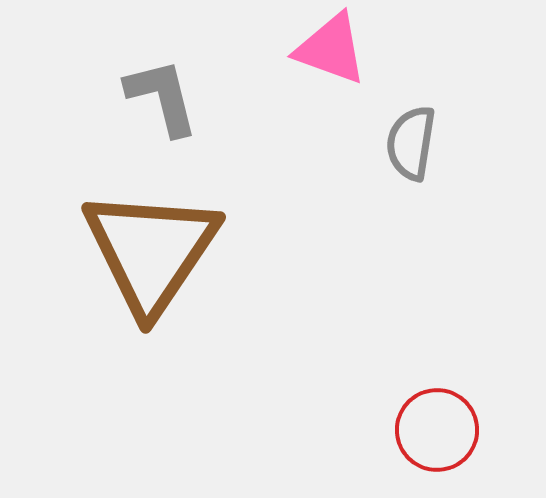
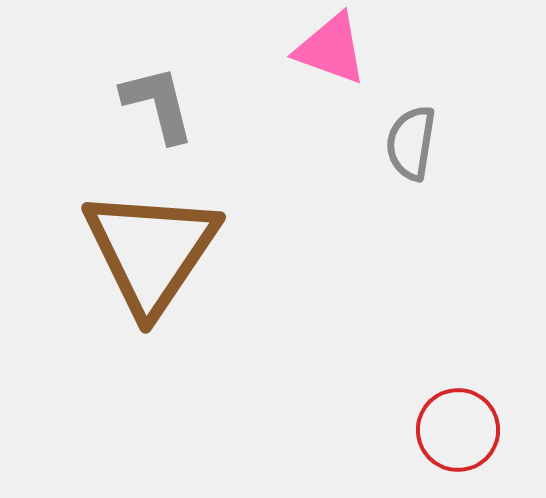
gray L-shape: moved 4 px left, 7 px down
red circle: moved 21 px right
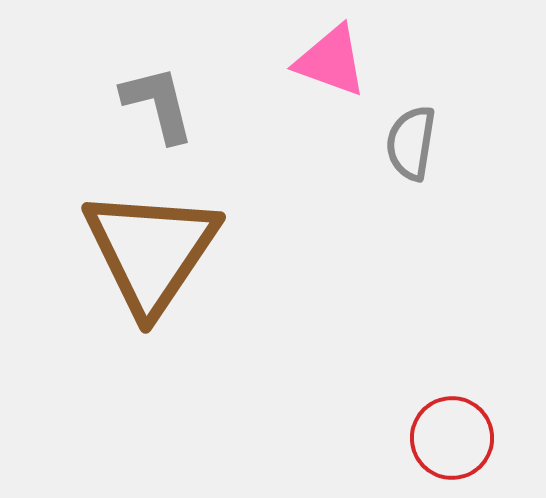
pink triangle: moved 12 px down
red circle: moved 6 px left, 8 px down
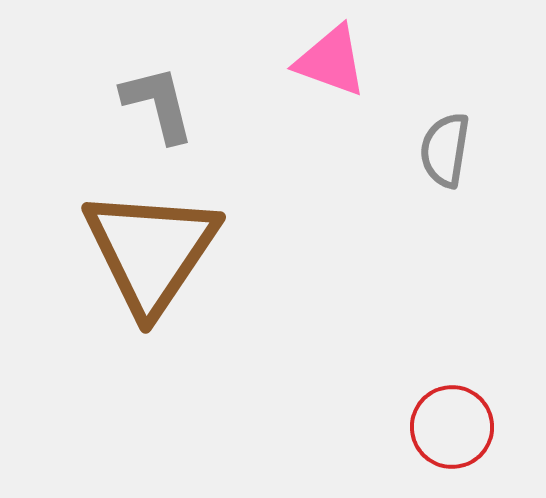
gray semicircle: moved 34 px right, 7 px down
red circle: moved 11 px up
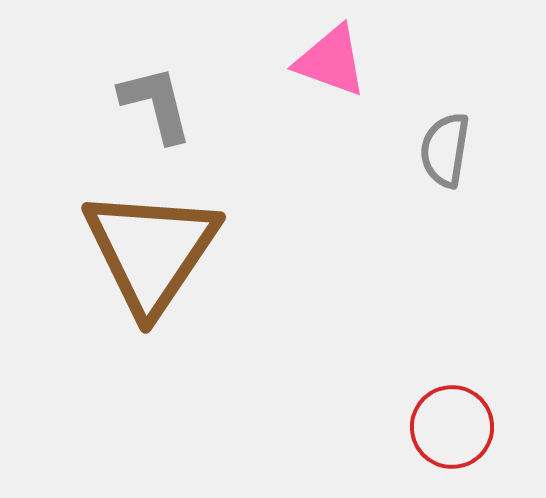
gray L-shape: moved 2 px left
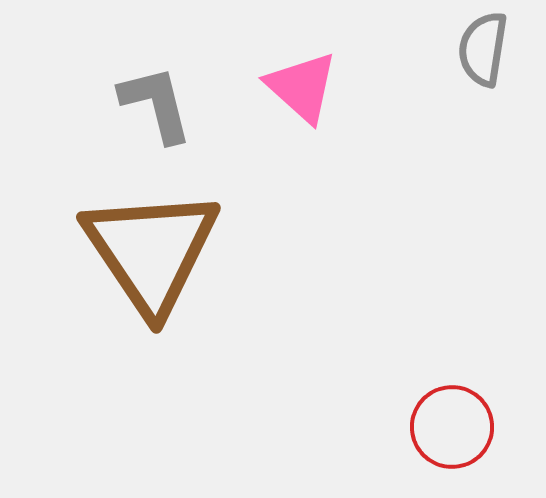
pink triangle: moved 29 px left, 26 px down; rotated 22 degrees clockwise
gray semicircle: moved 38 px right, 101 px up
brown triangle: rotated 8 degrees counterclockwise
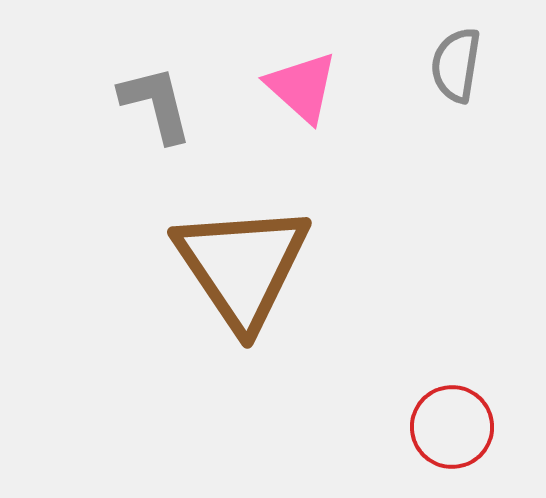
gray semicircle: moved 27 px left, 16 px down
brown triangle: moved 91 px right, 15 px down
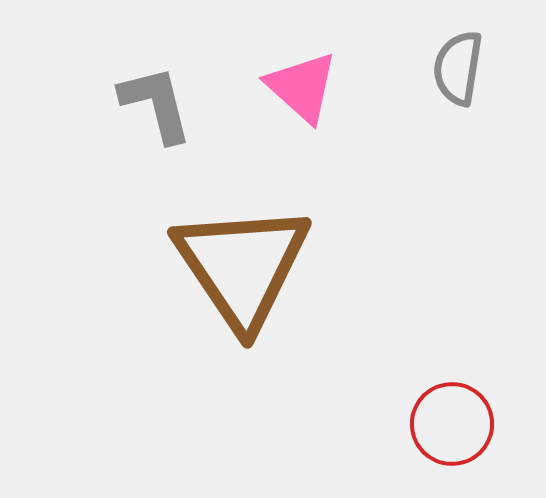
gray semicircle: moved 2 px right, 3 px down
red circle: moved 3 px up
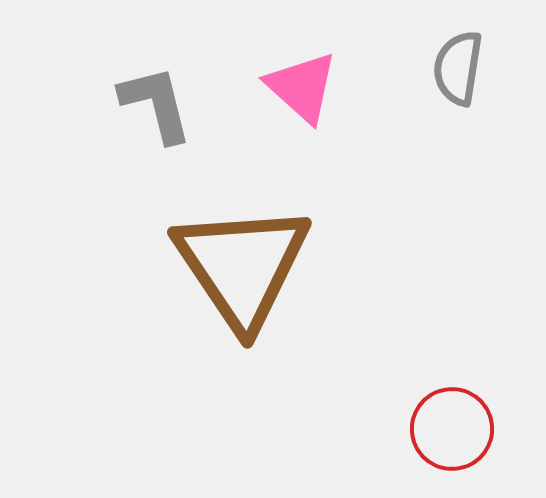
red circle: moved 5 px down
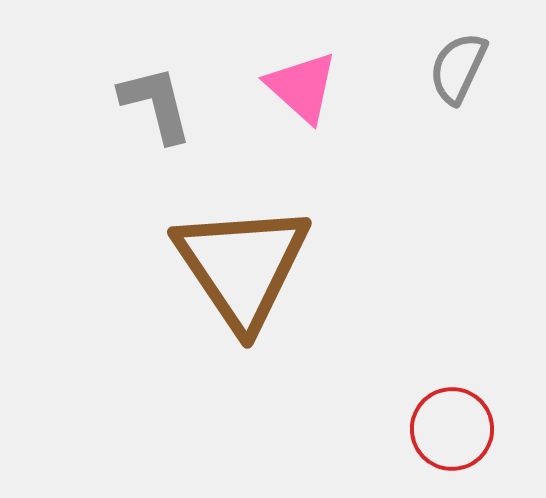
gray semicircle: rotated 16 degrees clockwise
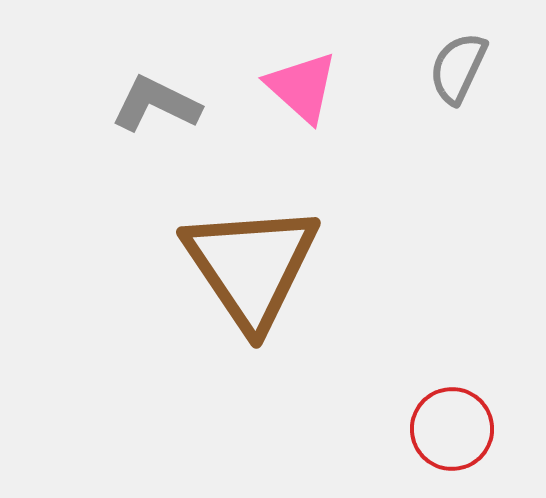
gray L-shape: rotated 50 degrees counterclockwise
brown triangle: moved 9 px right
